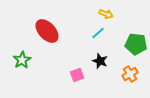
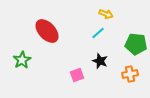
orange cross: rotated 21 degrees clockwise
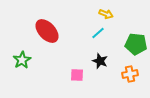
pink square: rotated 24 degrees clockwise
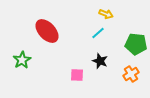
orange cross: moved 1 px right; rotated 21 degrees counterclockwise
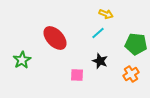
red ellipse: moved 8 px right, 7 px down
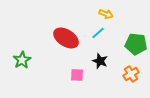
red ellipse: moved 11 px right; rotated 15 degrees counterclockwise
